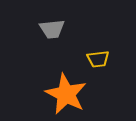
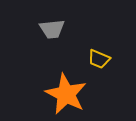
yellow trapezoid: moved 1 px right; rotated 30 degrees clockwise
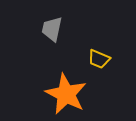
gray trapezoid: rotated 108 degrees clockwise
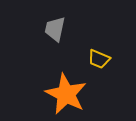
gray trapezoid: moved 3 px right
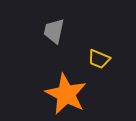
gray trapezoid: moved 1 px left, 2 px down
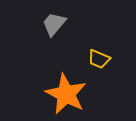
gray trapezoid: moved 7 px up; rotated 28 degrees clockwise
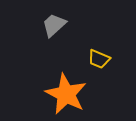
gray trapezoid: moved 1 px down; rotated 8 degrees clockwise
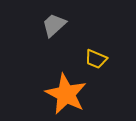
yellow trapezoid: moved 3 px left
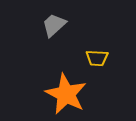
yellow trapezoid: moved 1 px right, 1 px up; rotated 20 degrees counterclockwise
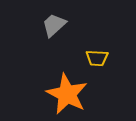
orange star: moved 1 px right
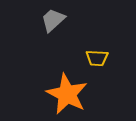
gray trapezoid: moved 1 px left, 5 px up
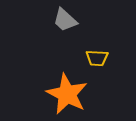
gray trapezoid: moved 12 px right; rotated 96 degrees counterclockwise
